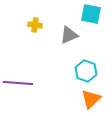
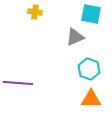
yellow cross: moved 13 px up
gray triangle: moved 6 px right, 2 px down
cyan hexagon: moved 3 px right, 2 px up
orange triangle: rotated 45 degrees clockwise
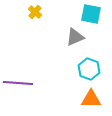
yellow cross: rotated 32 degrees clockwise
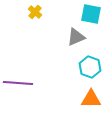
gray triangle: moved 1 px right
cyan hexagon: moved 1 px right, 2 px up
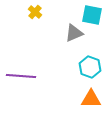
cyan square: moved 1 px right, 1 px down
gray triangle: moved 2 px left, 4 px up
purple line: moved 3 px right, 7 px up
